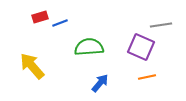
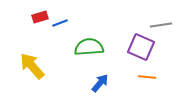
orange line: rotated 18 degrees clockwise
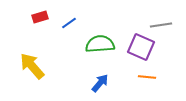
blue line: moved 9 px right; rotated 14 degrees counterclockwise
green semicircle: moved 11 px right, 3 px up
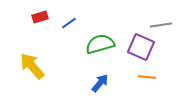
green semicircle: rotated 12 degrees counterclockwise
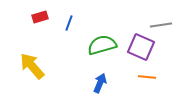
blue line: rotated 35 degrees counterclockwise
green semicircle: moved 2 px right, 1 px down
blue arrow: rotated 18 degrees counterclockwise
